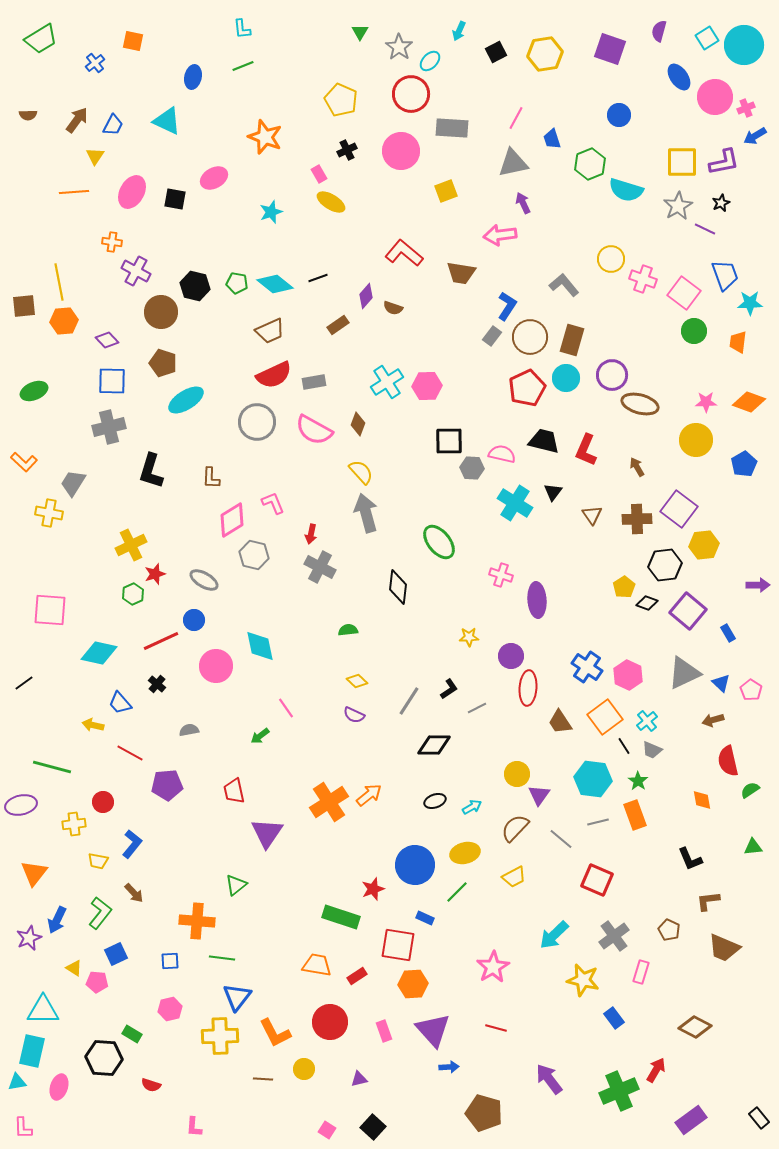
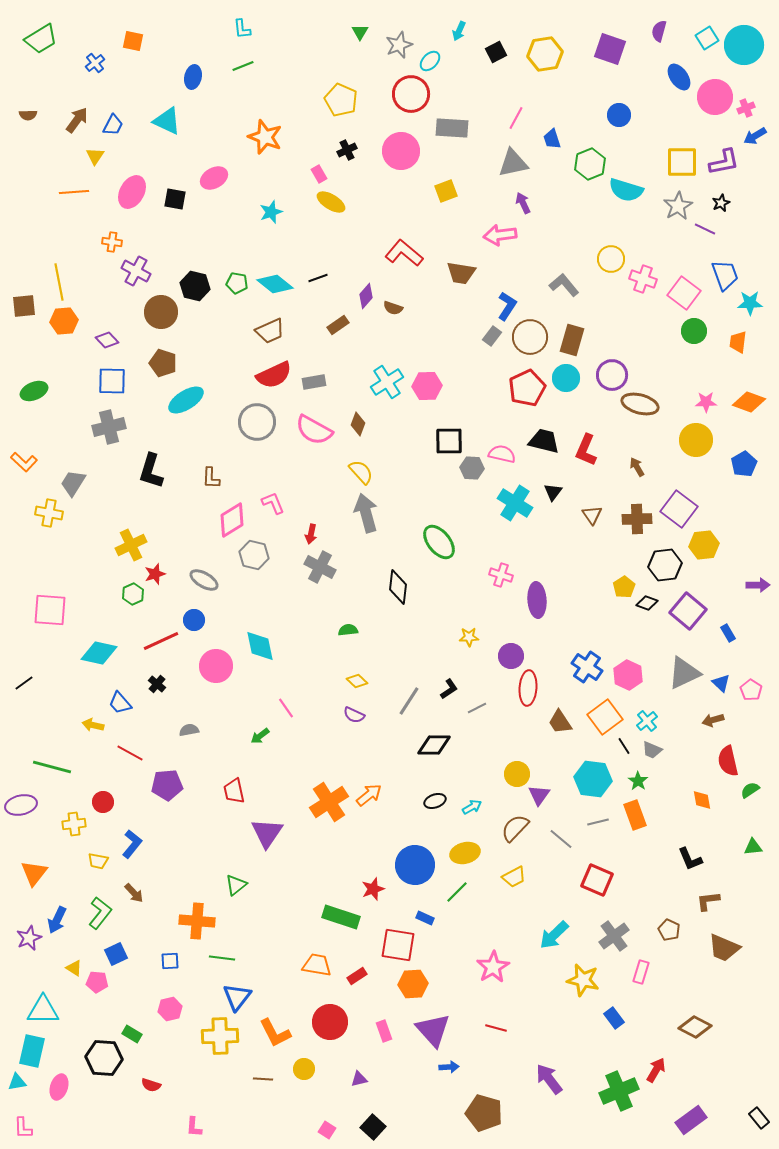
gray star at (399, 47): moved 2 px up; rotated 16 degrees clockwise
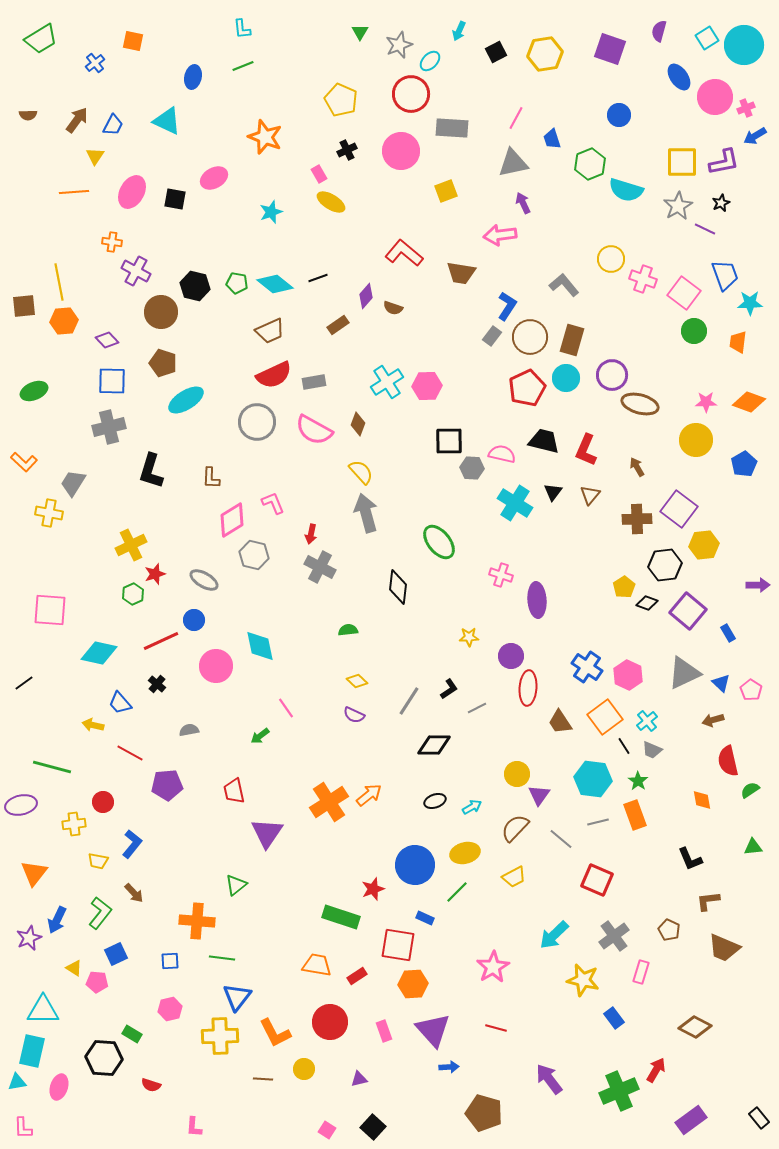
brown triangle at (592, 515): moved 2 px left, 20 px up; rotated 15 degrees clockwise
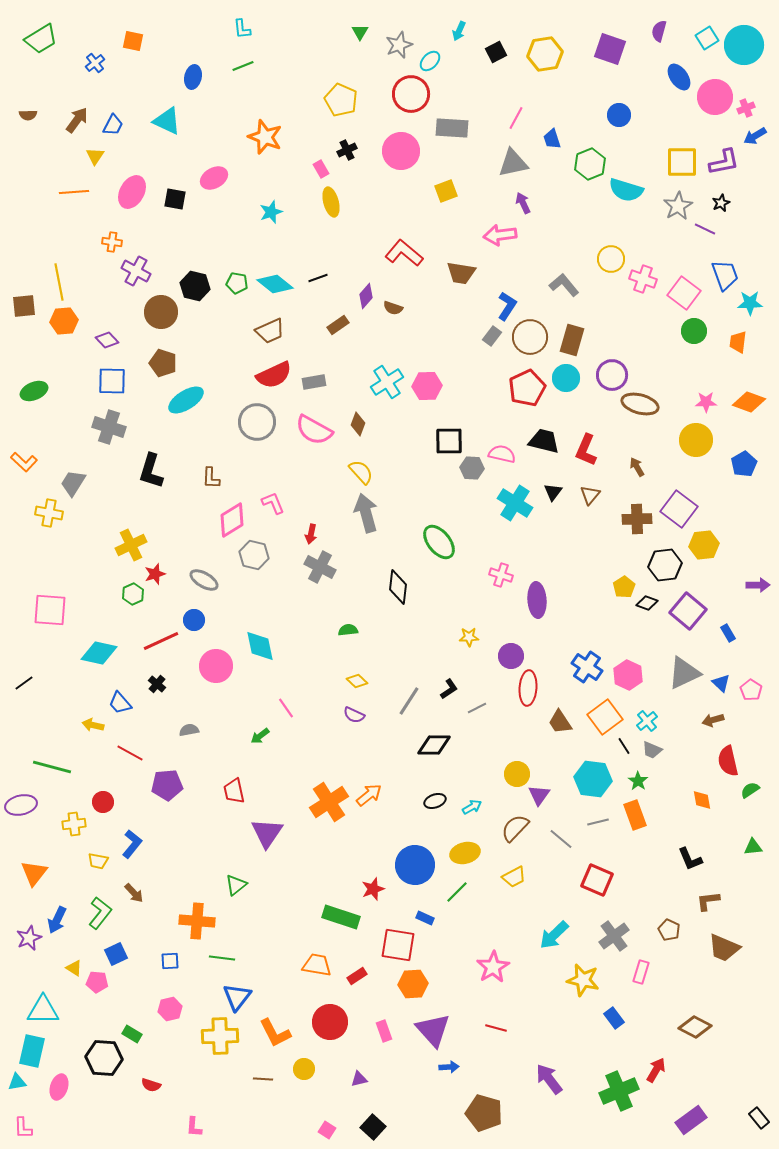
pink rectangle at (319, 174): moved 2 px right, 5 px up
yellow ellipse at (331, 202): rotated 44 degrees clockwise
gray cross at (109, 427): rotated 32 degrees clockwise
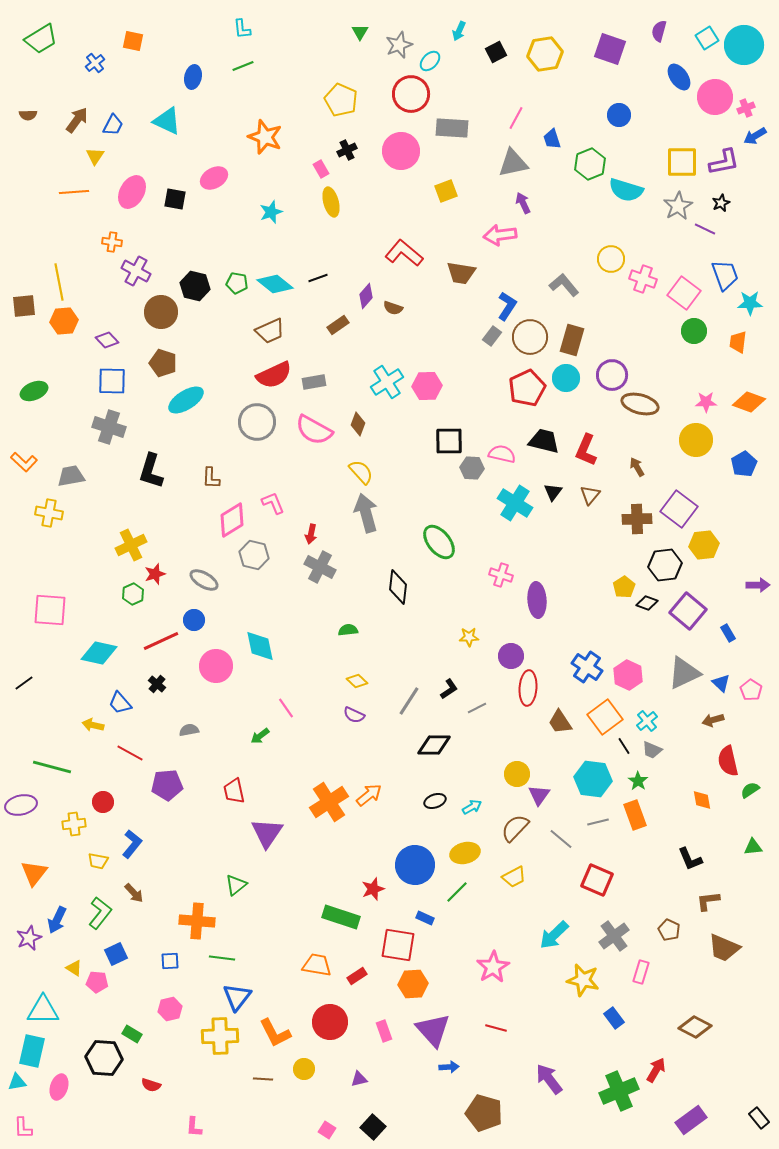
gray trapezoid at (73, 483): moved 2 px left, 7 px up; rotated 48 degrees clockwise
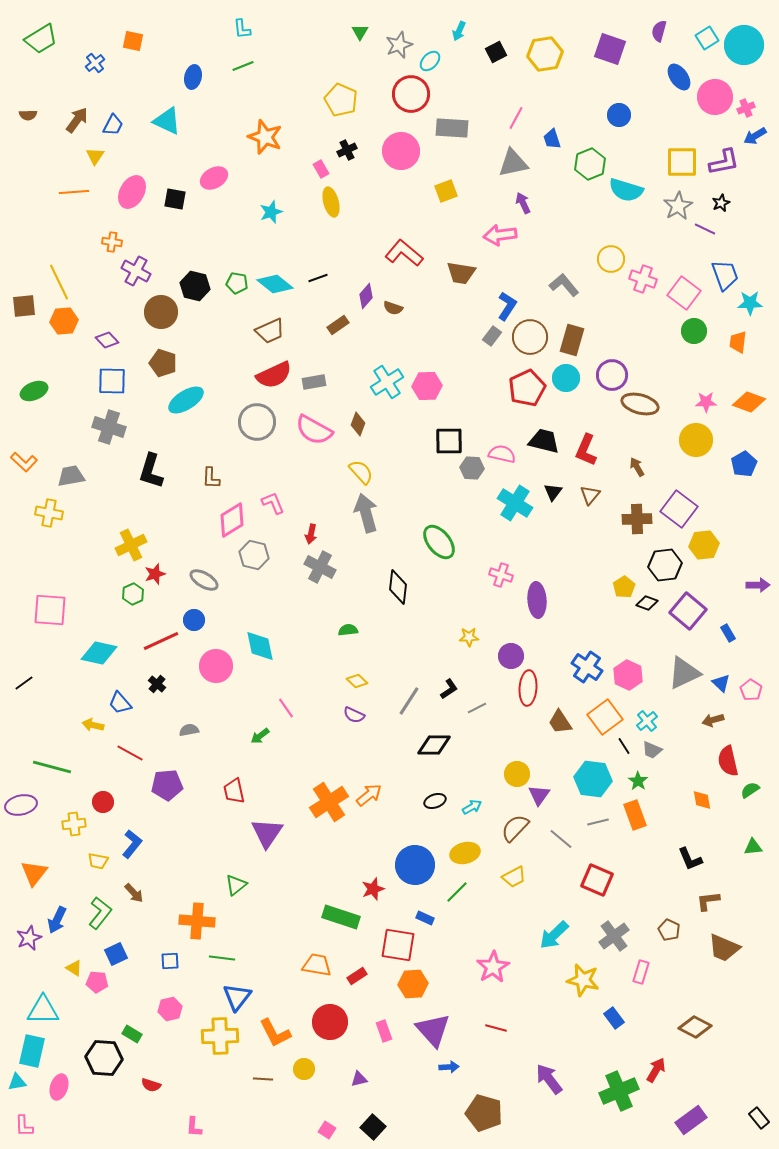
yellow line at (59, 282): rotated 15 degrees counterclockwise
pink L-shape at (23, 1128): moved 1 px right, 2 px up
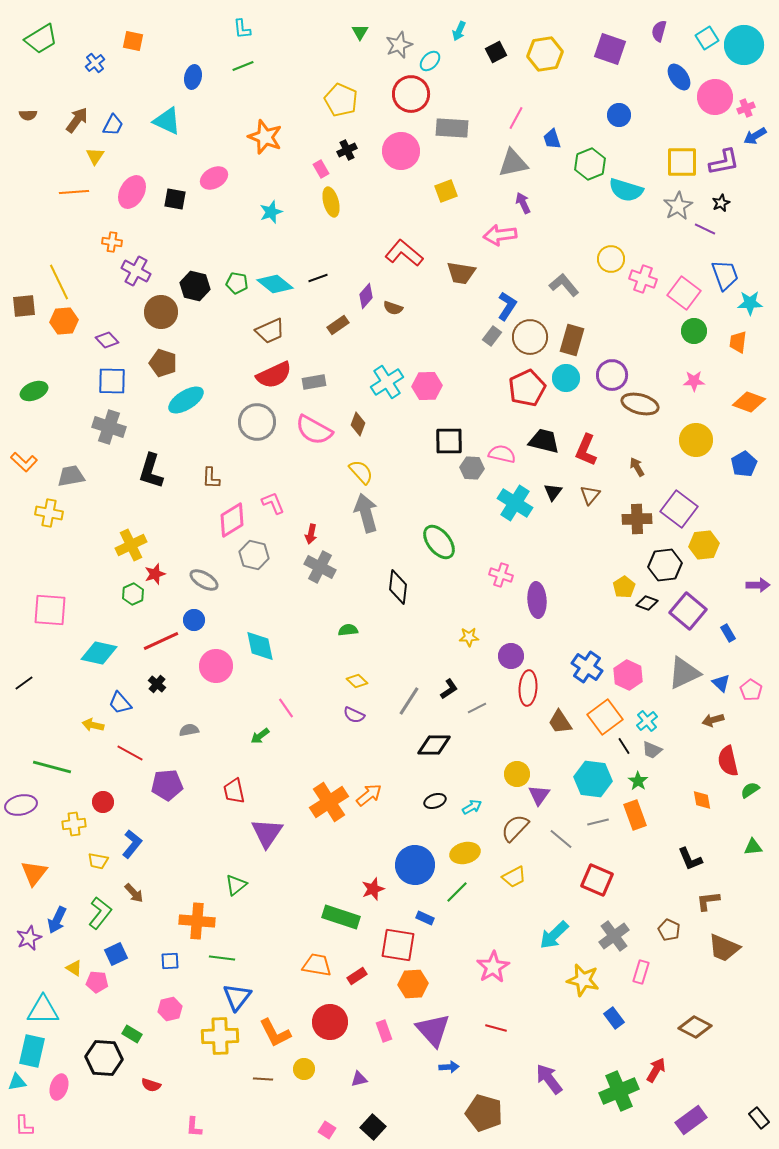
pink star at (706, 402): moved 12 px left, 21 px up
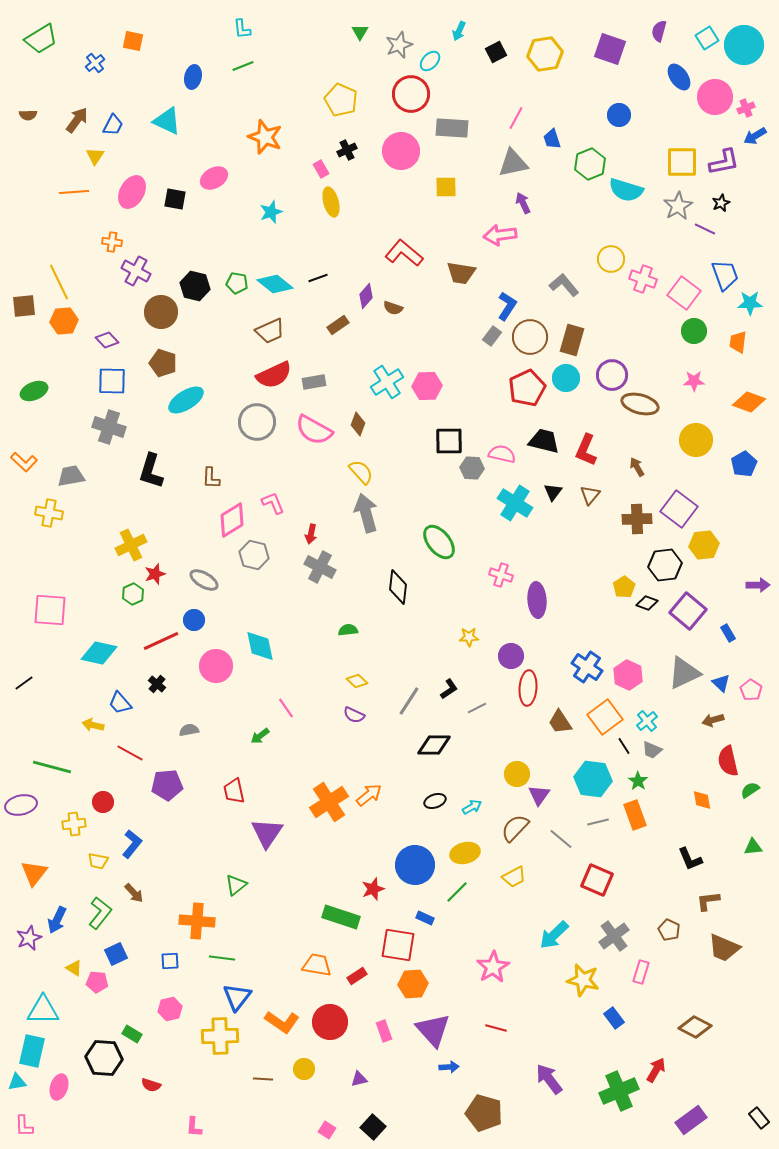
yellow square at (446, 191): moved 4 px up; rotated 20 degrees clockwise
orange L-shape at (275, 1033): moved 7 px right, 11 px up; rotated 28 degrees counterclockwise
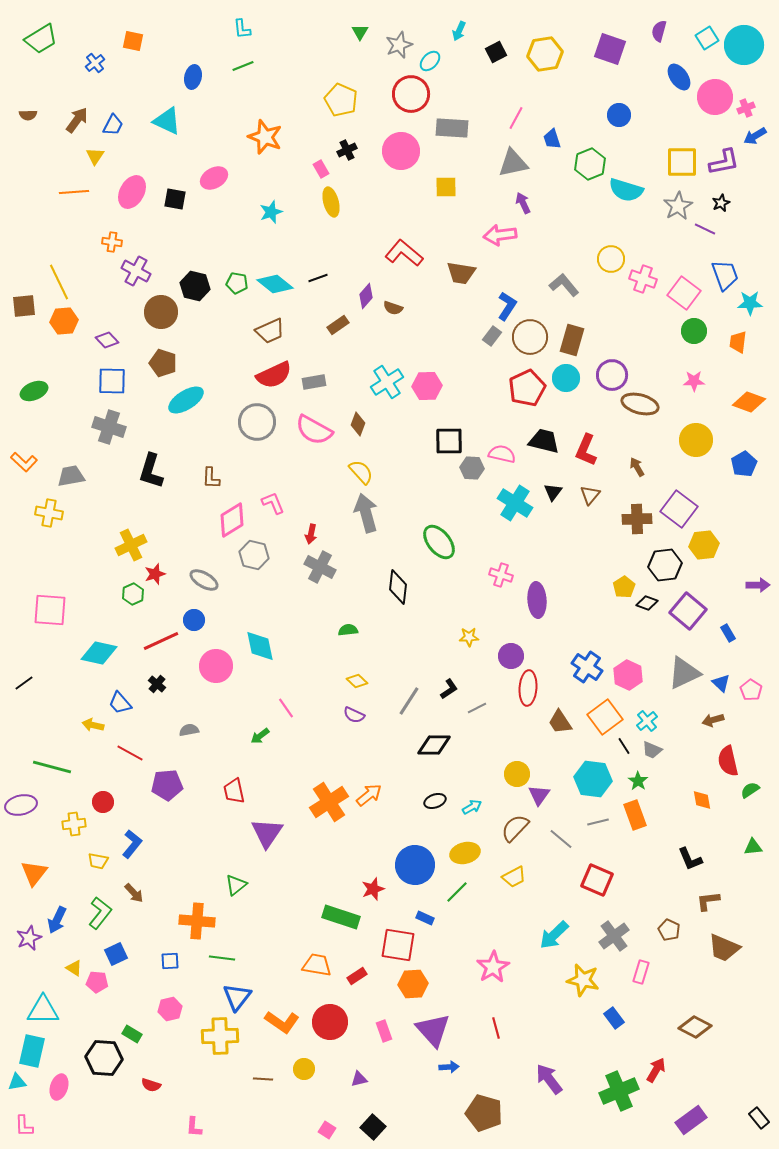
red line at (496, 1028): rotated 60 degrees clockwise
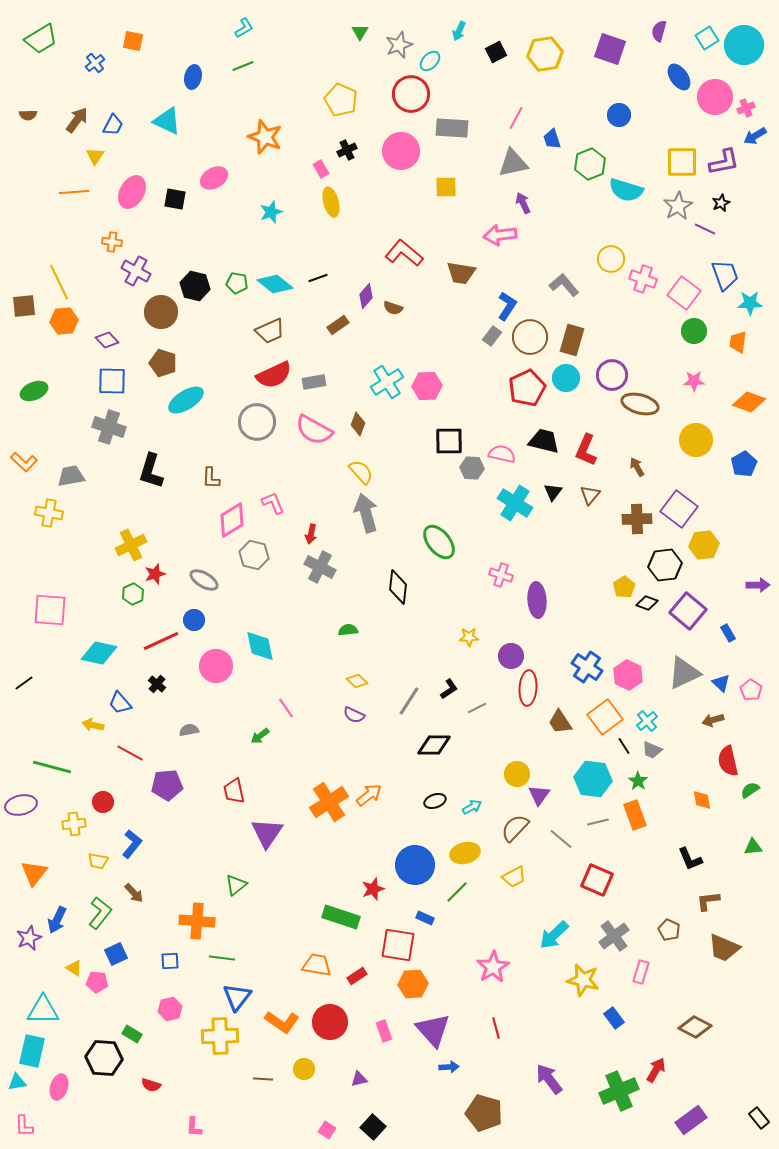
cyan L-shape at (242, 29): moved 2 px right, 1 px up; rotated 115 degrees counterclockwise
